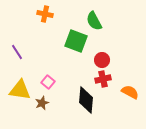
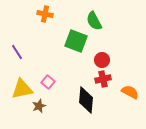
yellow triangle: moved 2 px right, 1 px up; rotated 20 degrees counterclockwise
brown star: moved 3 px left, 3 px down
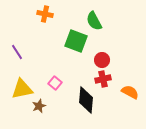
pink square: moved 7 px right, 1 px down
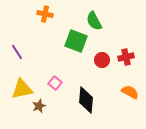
red cross: moved 23 px right, 22 px up
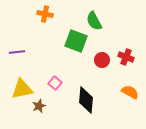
purple line: rotated 63 degrees counterclockwise
red cross: rotated 35 degrees clockwise
